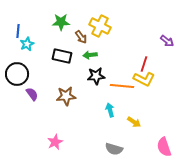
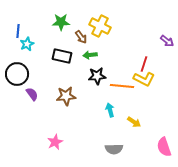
black star: moved 1 px right
gray semicircle: rotated 18 degrees counterclockwise
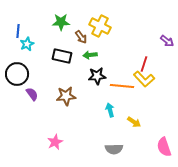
yellow L-shape: rotated 20 degrees clockwise
